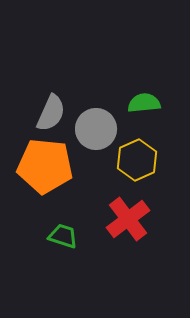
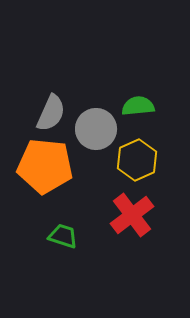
green semicircle: moved 6 px left, 3 px down
red cross: moved 4 px right, 4 px up
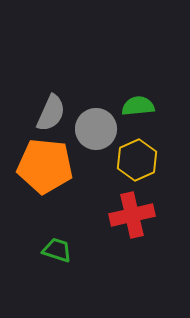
red cross: rotated 24 degrees clockwise
green trapezoid: moved 6 px left, 14 px down
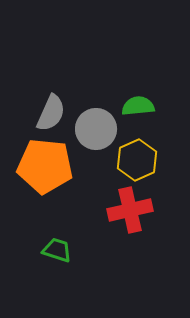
red cross: moved 2 px left, 5 px up
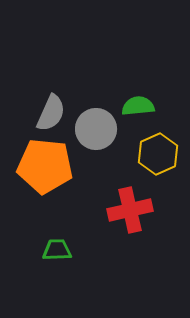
yellow hexagon: moved 21 px right, 6 px up
green trapezoid: rotated 20 degrees counterclockwise
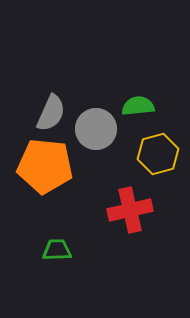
yellow hexagon: rotated 9 degrees clockwise
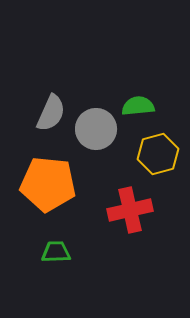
orange pentagon: moved 3 px right, 18 px down
green trapezoid: moved 1 px left, 2 px down
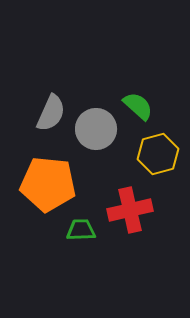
green semicircle: rotated 48 degrees clockwise
green trapezoid: moved 25 px right, 22 px up
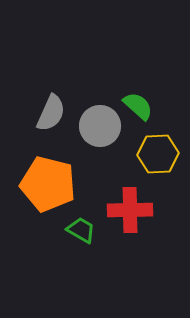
gray circle: moved 4 px right, 3 px up
yellow hexagon: rotated 12 degrees clockwise
orange pentagon: rotated 8 degrees clockwise
red cross: rotated 12 degrees clockwise
green trapezoid: rotated 32 degrees clockwise
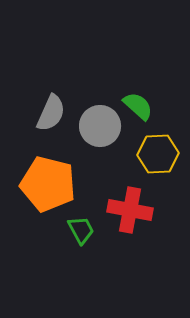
red cross: rotated 12 degrees clockwise
green trapezoid: rotated 32 degrees clockwise
